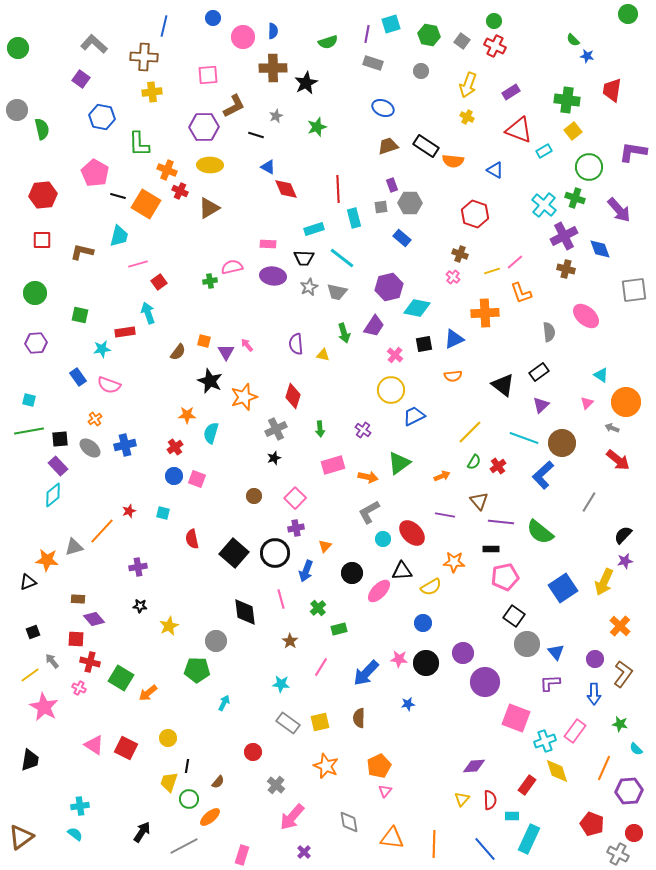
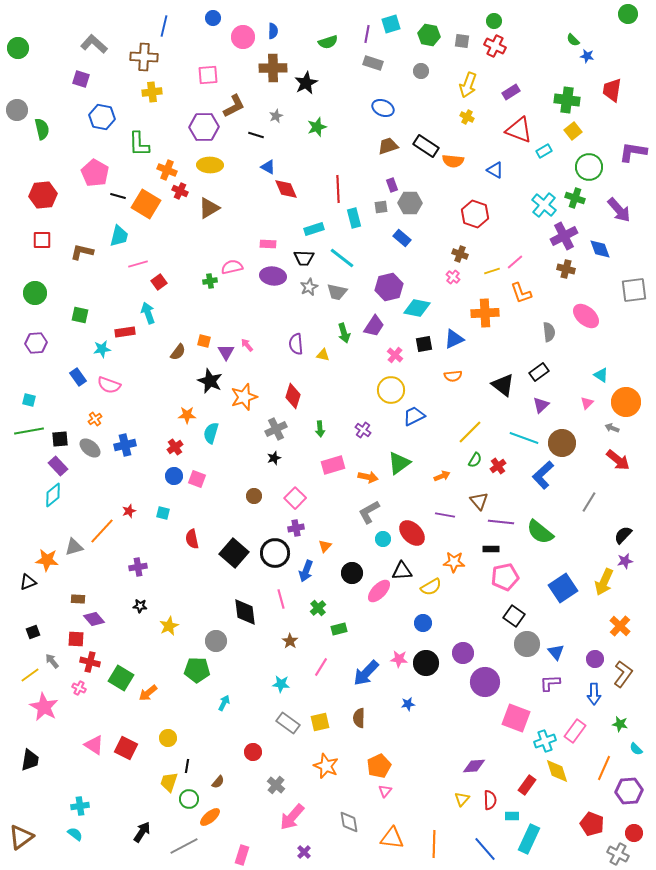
gray square at (462, 41): rotated 28 degrees counterclockwise
purple square at (81, 79): rotated 18 degrees counterclockwise
green semicircle at (474, 462): moved 1 px right, 2 px up
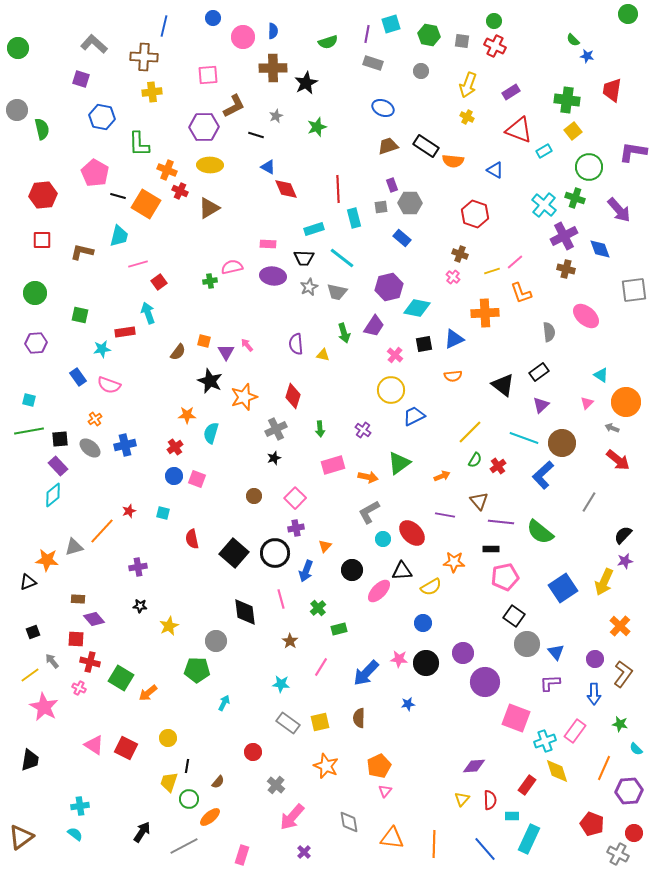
black circle at (352, 573): moved 3 px up
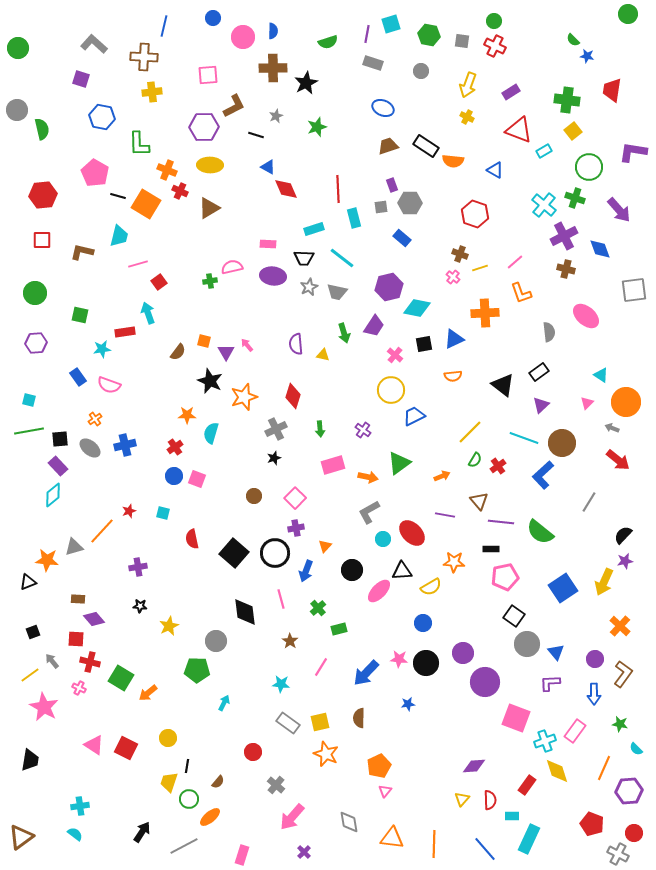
yellow line at (492, 271): moved 12 px left, 3 px up
orange star at (326, 766): moved 12 px up
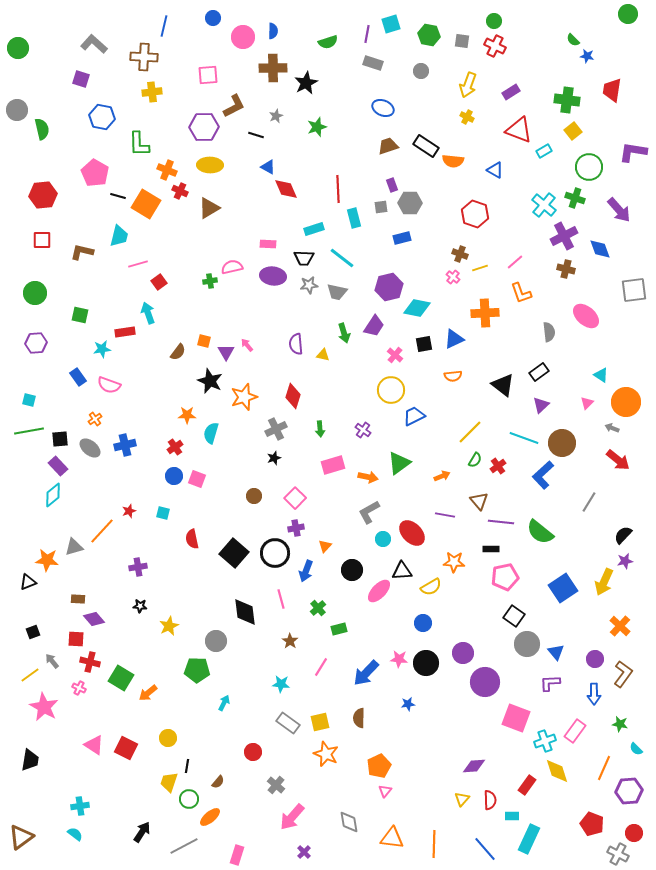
blue rectangle at (402, 238): rotated 54 degrees counterclockwise
gray star at (309, 287): moved 2 px up; rotated 18 degrees clockwise
pink rectangle at (242, 855): moved 5 px left
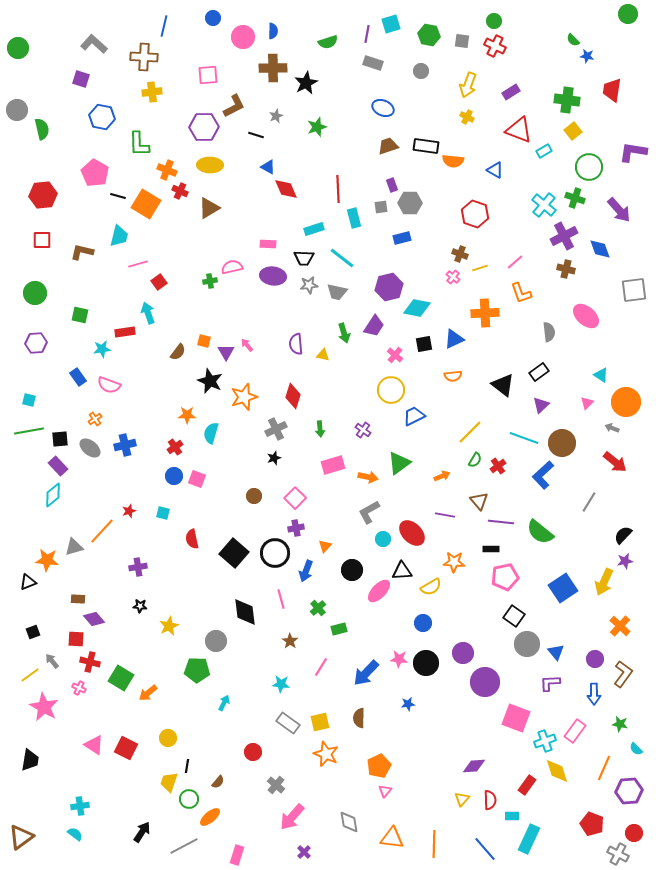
black rectangle at (426, 146): rotated 25 degrees counterclockwise
red arrow at (618, 460): moved 3 px left, 2 px down
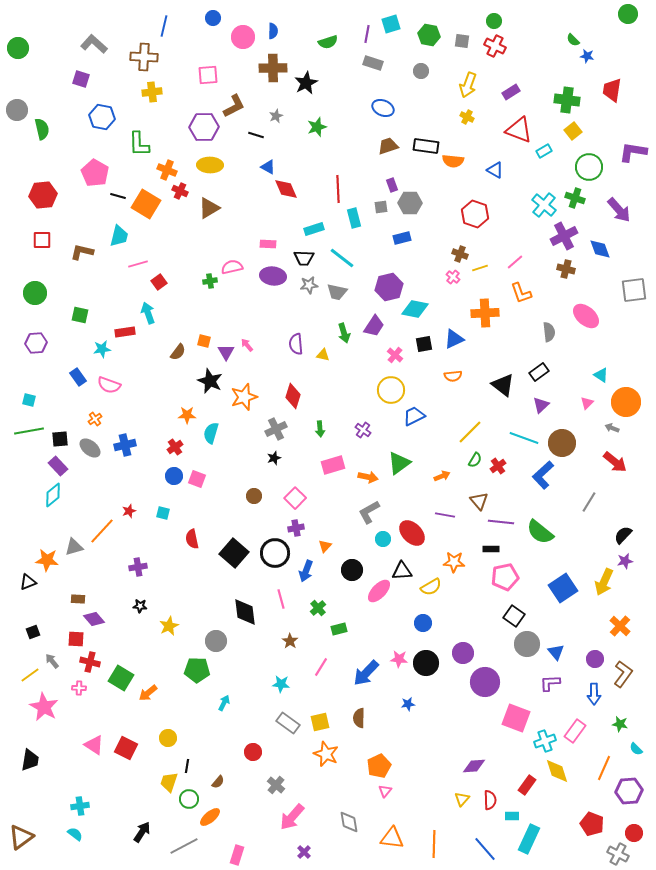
cyan diamond at (417, 308): moved 2 px left, 1 px down
pink cross at (79, 688): rotated 24 degrees counterclockwise
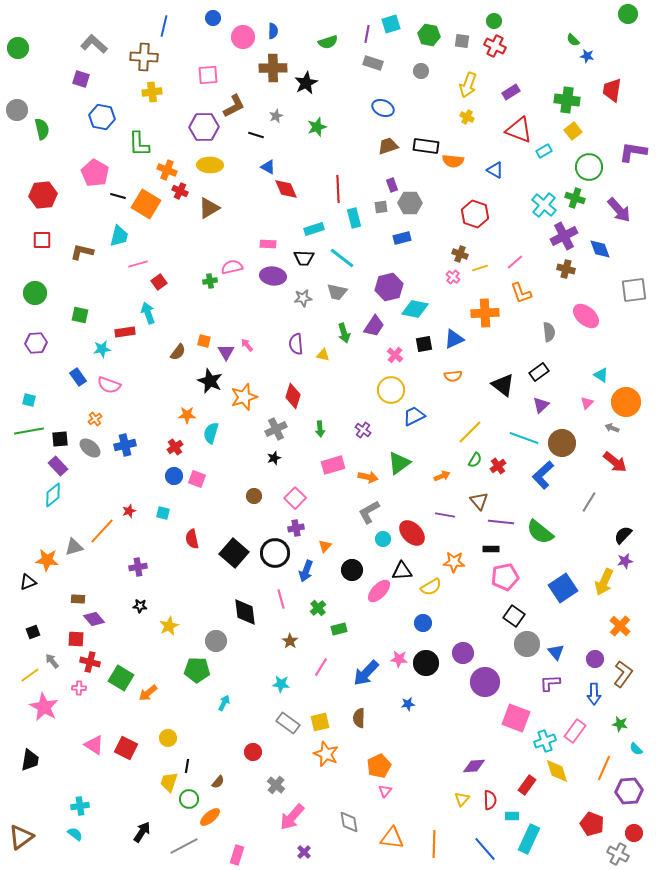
gray star at (309, 285): moved 6 px left, 13 px down
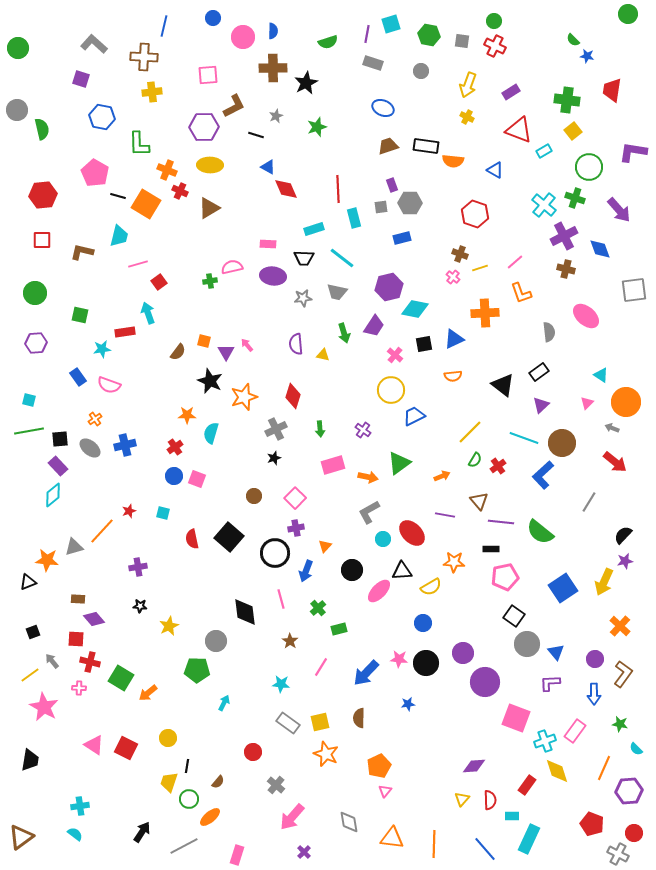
black square at (234, 553): moved 5 px left, 16 px up
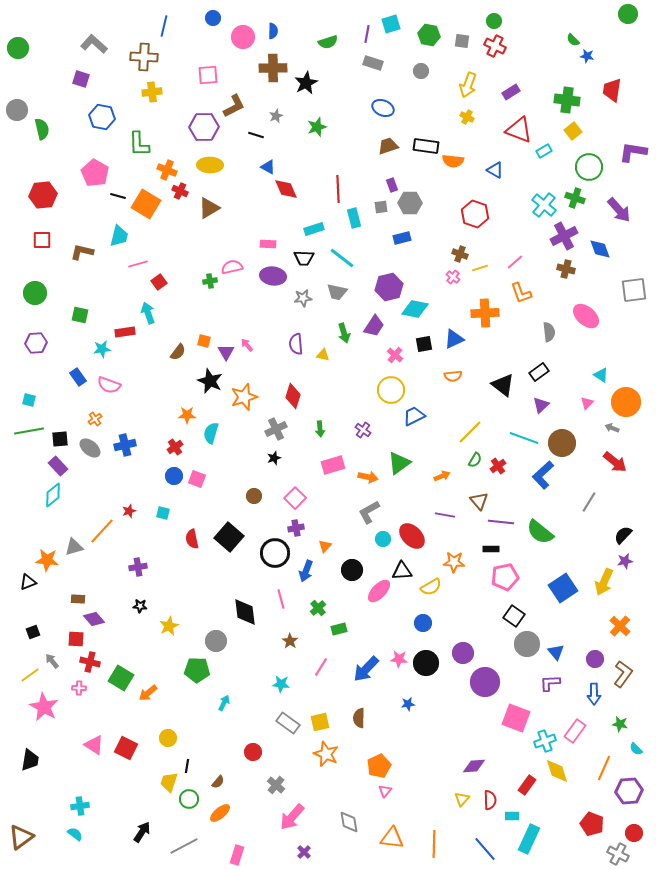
red ellipse at (412, 533): moved 3 px down
blue arrow at (366, 673): moved 4 px up
orange ellipse at (210, 817): moved 10 px right, 4 px up
